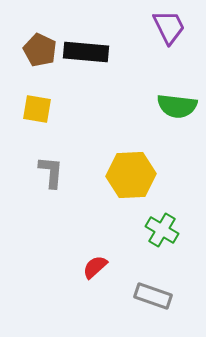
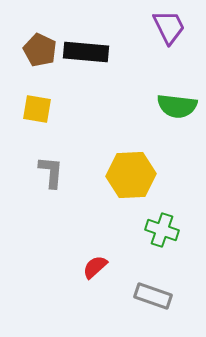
green cross: rotated 12 degrees counterclockwise
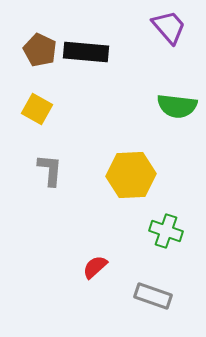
purple trapezoid: rotated 15 degrees counterclockwise
yellow square: rotated 20 degrees clockwise
gray L-shape: moved 1 px left, 2 px up
green cross: moved 4 px right, 1 px down
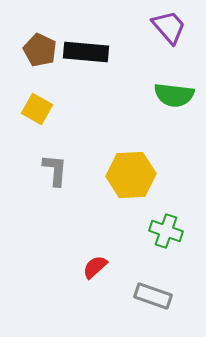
green semicircle: moved 3 px left, 11 px up
gray L-shape: moved 5 px right
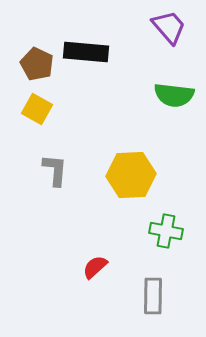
brown pentagon: moved 3 px left, 14 px down
green cross: rotated 8 degrees counterclockwise
gray rectangle: rotated 72 degrees clockwise
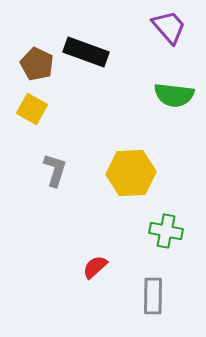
black rectangle: rotated 15 degrees clockwise
yellow square: moved 5 px left
gray L-shape: rotated 12 degrees clockwise
yellow hexagon: moved 2 px up
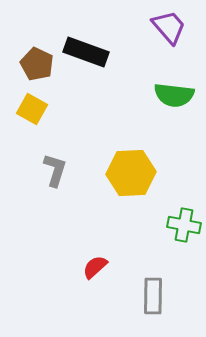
green cross: moved 18 px right, 6 px up
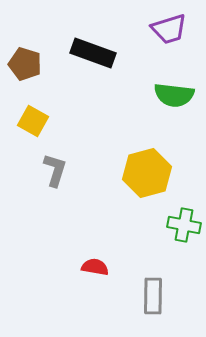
purple trapezoid: moved 2 px down; rotated 114 degrees clockwise
black rectangle: moved 7 px right, 1 px down
brown pentagon: moved 12 px left; rotated 8 degrees counterclockwise
yellow square: moved 1 px right, 12 px down
yellow hexagon: moved 16 px right; rotated 12 degrees counterclockwise
red semicircle: rotated 52 degrees clockwise
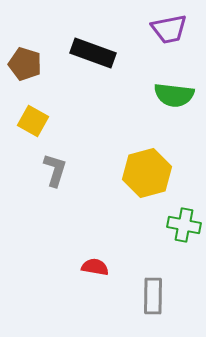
purple trapezoid: rotated 6 degrees clockwise
